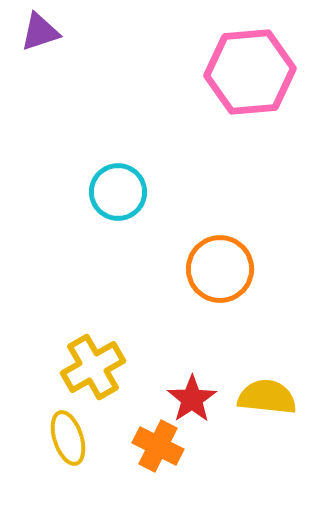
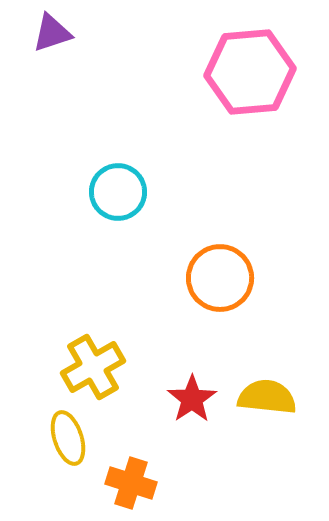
purple triangle: moved 12 px right, 1 px down
orange circle: moved 9 px down
orange cross: moved 27 px left, 37 px down; rotated 9 degrees counterclockwise
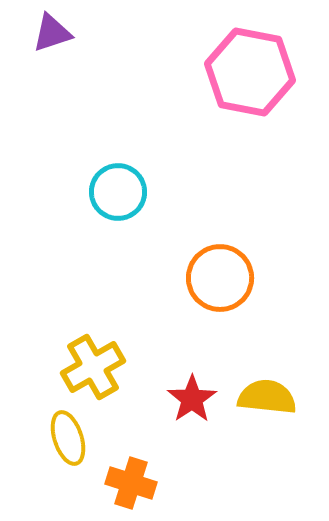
pink hexagon: rotated 16 degrees clockwise
